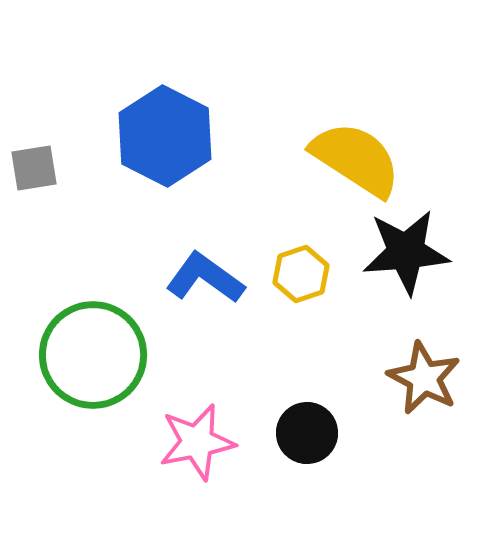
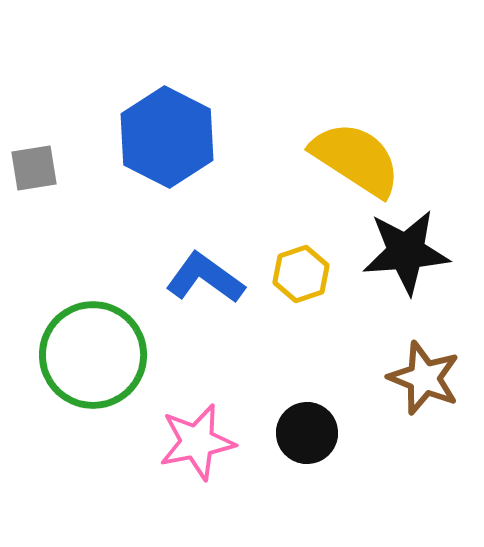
blue hexagon: moved 2 px right, 1 px down
brown star: rotated 6 degrees counterclockwise
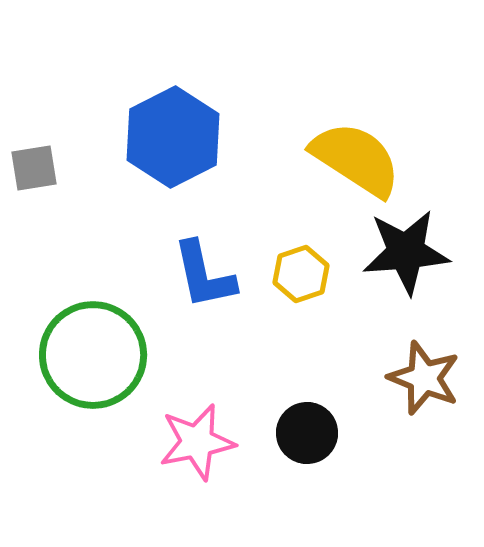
blue hexagon: moved 6 px right; rotated 6 degrees clockwise
blue L-shape: moved 1 px left, 3 px up; rotated 138 degrees counterclockwise
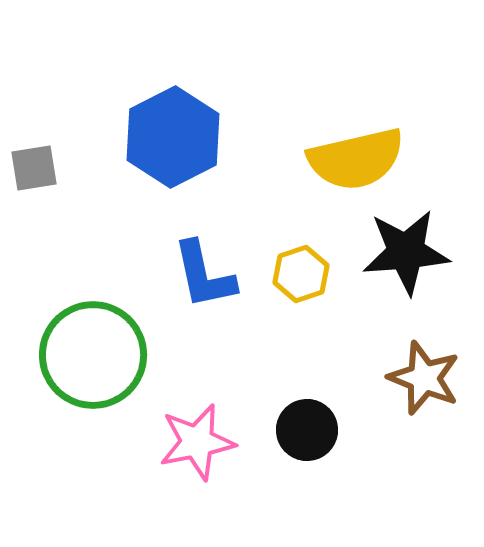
yellow semicircle: rotated 134 degrees clockwise
black circle: moved 3 px up
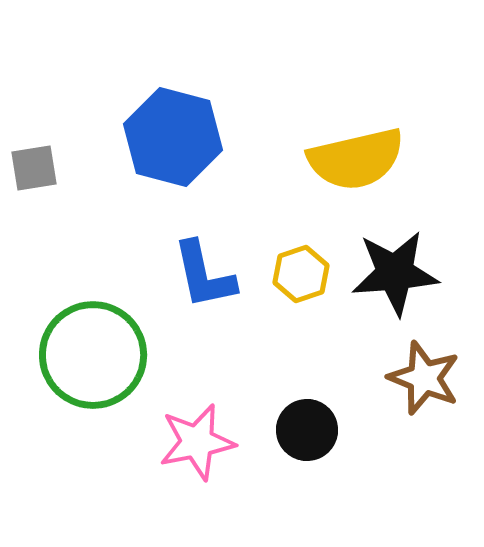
blue hexagon: rotated 18 degrees counterclockwise
black star: moved 11 px left, 21 px down
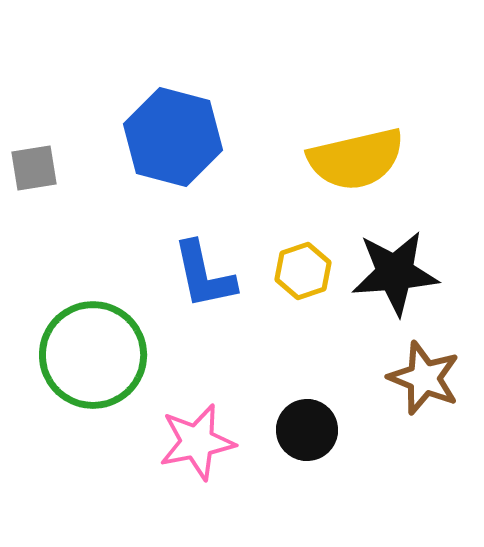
yellow hexagon: moved 2 px right, 3 px up
